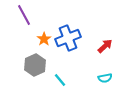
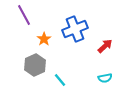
blue cross: moved 7 px right, 9 px up
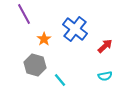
purple line: moved 1 px up
blue cross: rotated 30 degrees counterclockwise
gray hexagon: rotated 20 degrees counterclockwise
cyan semicircle: moved 2 px up
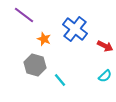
purple line: moved 1 px down; rotated 25 degrees counterclockwise
orange star: rotated 16 degrees counterclockwise
red arrow: rotated 70 degrees clockwise
cyan semicircle: rotated 32 degrees counterclockwise
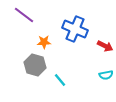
blue cross: rotated 15 degrees counterclockwise
orange star: moved 3 px down; rotated 24 degrees counterclockwise
cyan semicircle: moved 1 px right, 1 px up; rotated 32 degrees clockwise
